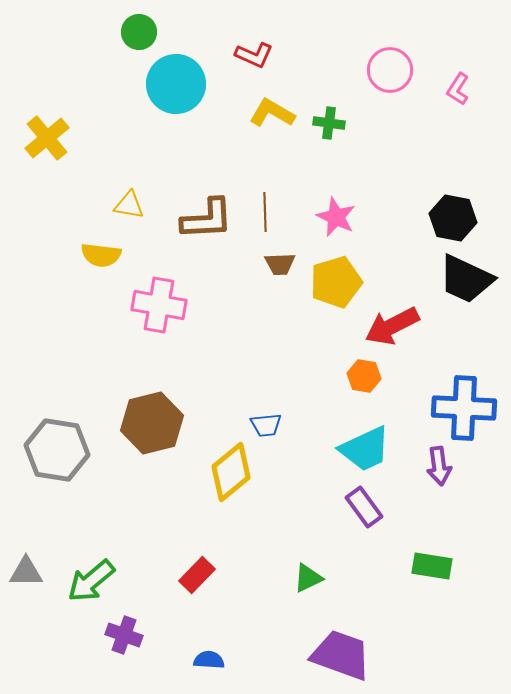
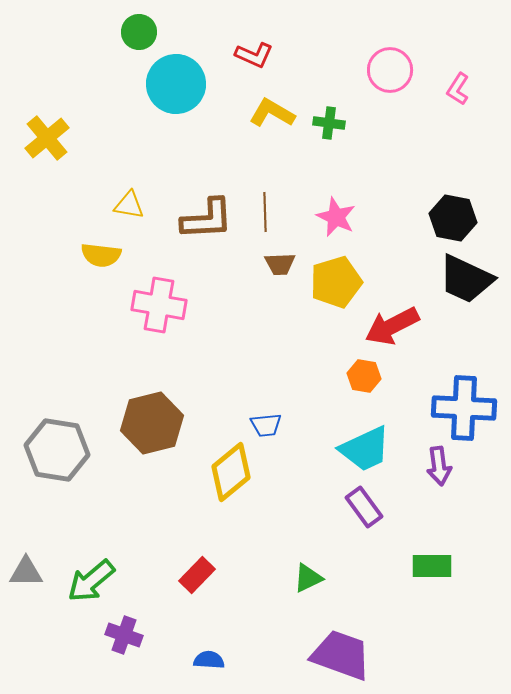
green rectangle: rotated 9 degrees counterclockwise
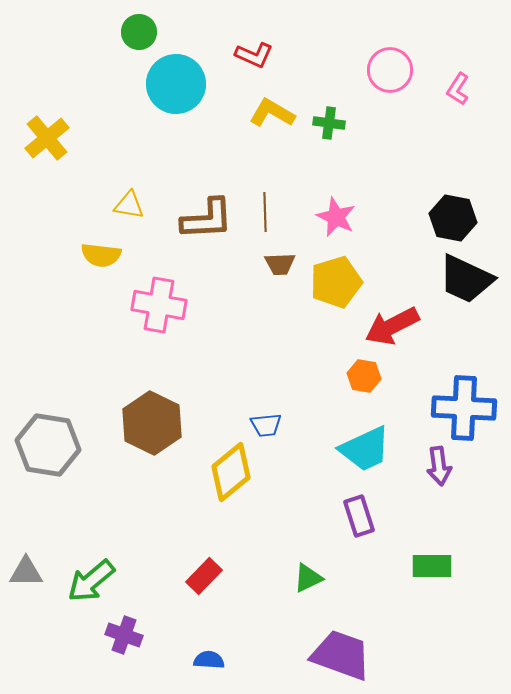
brown hexagon: rotated 20 degrees counterclockwise
gray hexagon: moved 9 px left, 5 px up
purple rectangle: moved 5 px left, 9 px down; rotated 18 degrees clockwise
red rectangle: moved 7 px right, 1 px down
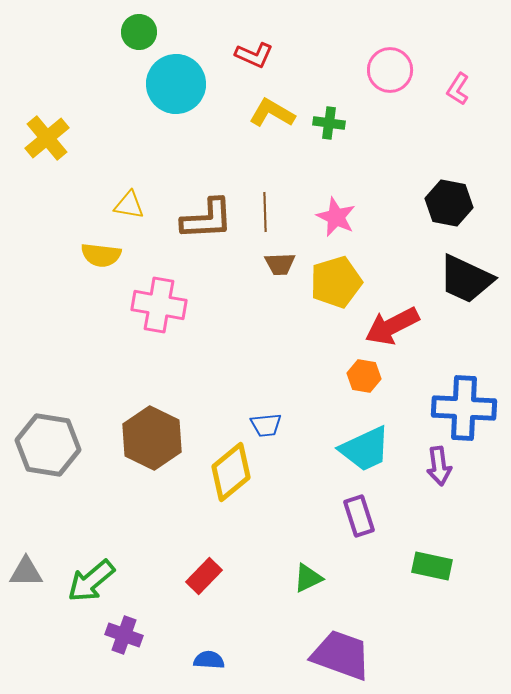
black hexagon: moved 4 px left, 15 px up
brown hexagon: moved 15 px down
green rectangle: rotated 12 degrees clockwise
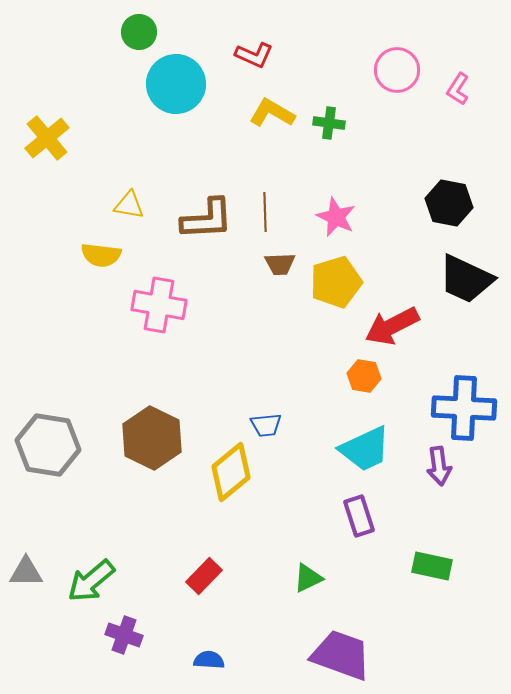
pink circle: moved 7 px right
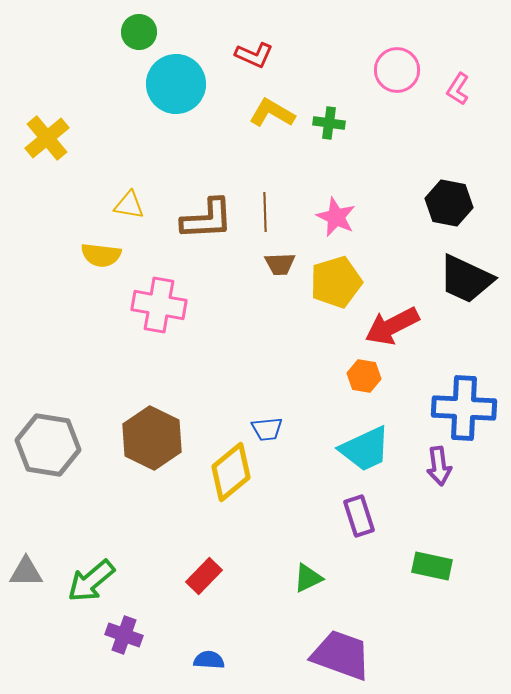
blue trapezoid: moved 1 px right, 4 px down
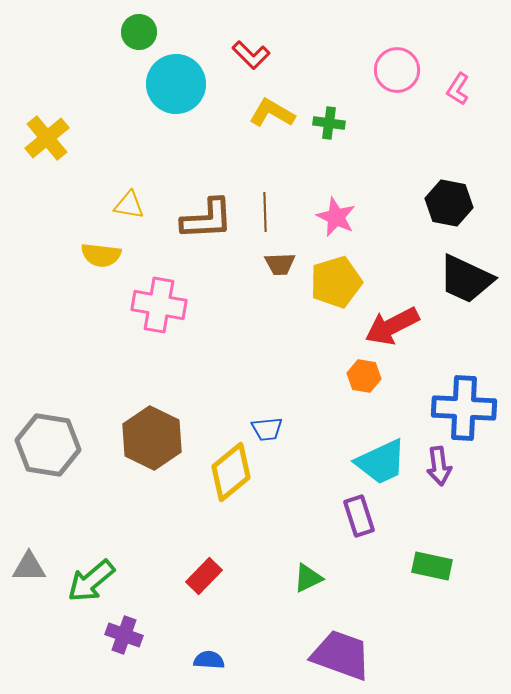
red L-shape: moved 3 px left; rotated 21 degrees clockwise
cyan trapezoid: moved 16 px right, 13 px down
gray triangle: moved 3 px right, 5 px up
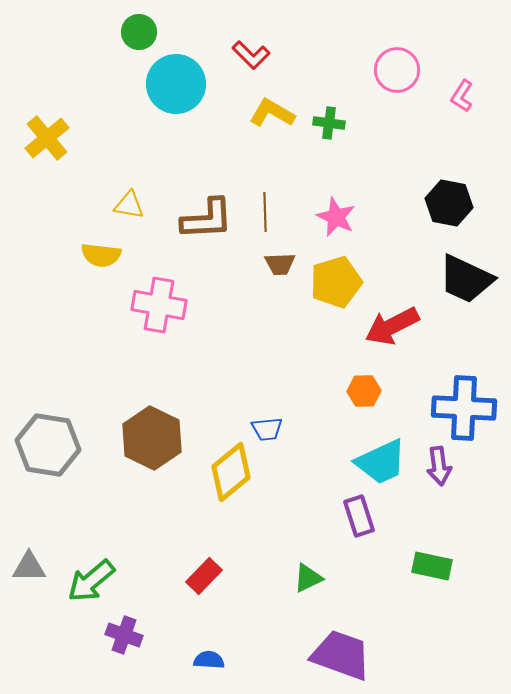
pink L-shape: moved 4 px right, 7 px down
orange hexagon: moved 15 px down; rotated 12 degrees counterclockwise
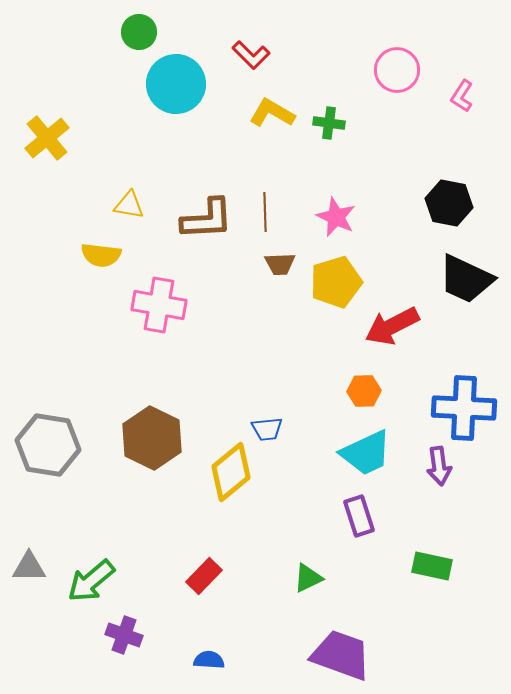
cyan trapezoid: moved 15 px left, 9 px up
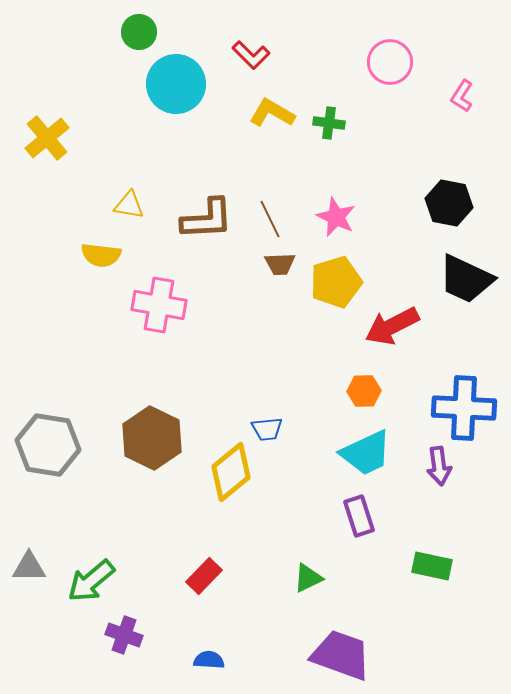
pink circle: moved 7 px left, 8 px up
brown line: moved 5 px right, 7 px down; rotated 24 degrees counterclockwise
